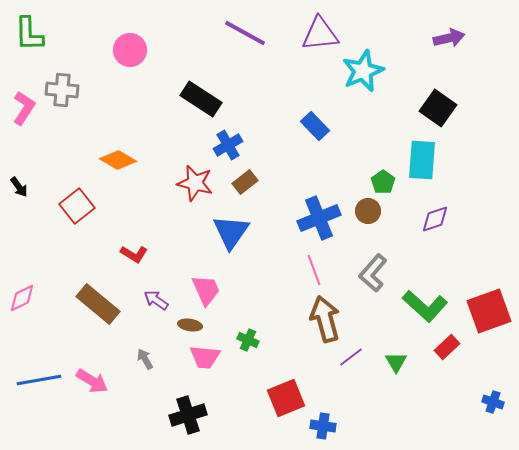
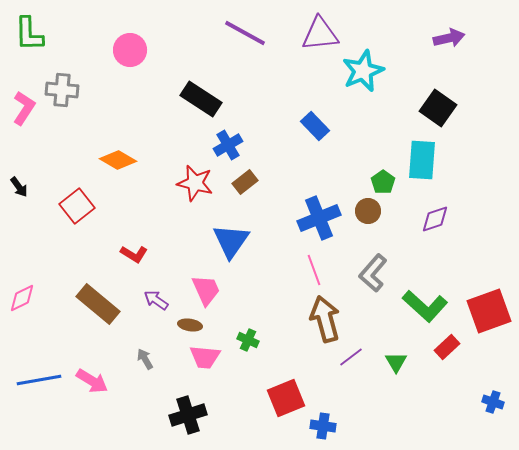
blue triangle at (231, 232): moved 9 px down
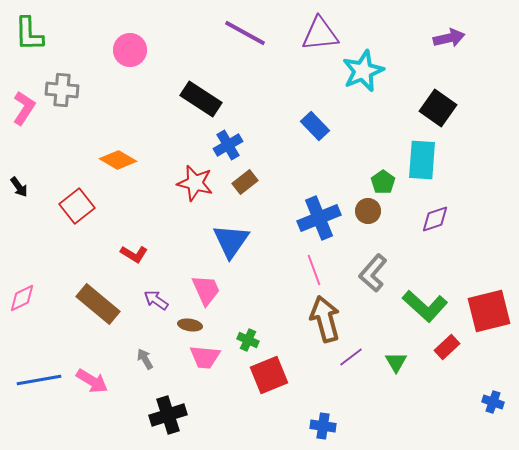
red square at (489, 311): rotated 6 degrees clockwise
red square at (286, 398): moved 17 px left, 23 px up
black cross at (188, 415): moved 20 px left
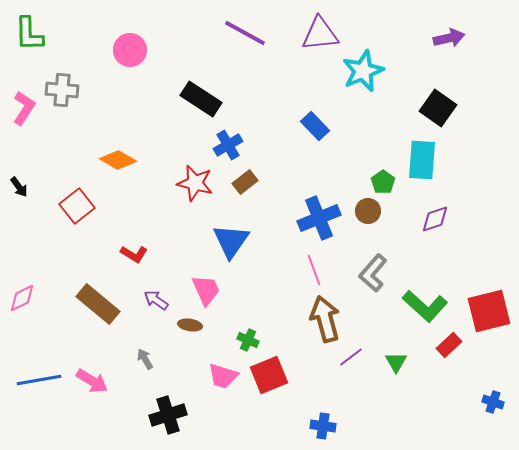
red rectangle at (447, 347): moved 2 px right, 2 px up
pink trapezoid at (205, 357): moved 18 px right, 19 px down; rotated 12 degrees clockwise
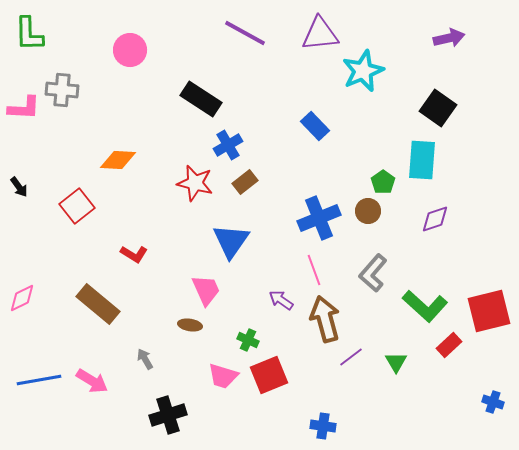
pink L-shape at (24, 108): rotated 60 degrees clockwise
orange diamond at (118, 160): rotated 27 degrees counterclockwise
purple arrow at (156, 300): moved 125 px right
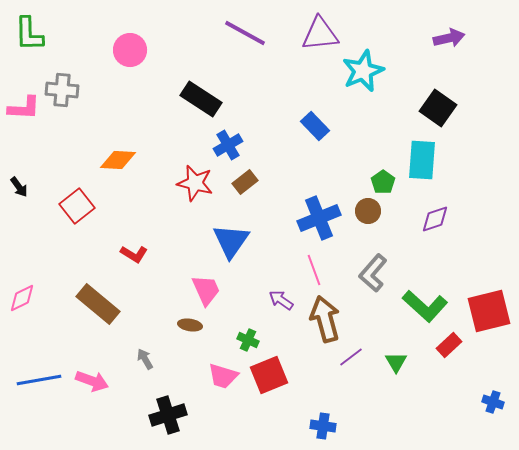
pink arrow at (92, 381): rotated 12 degrees counterclockwise
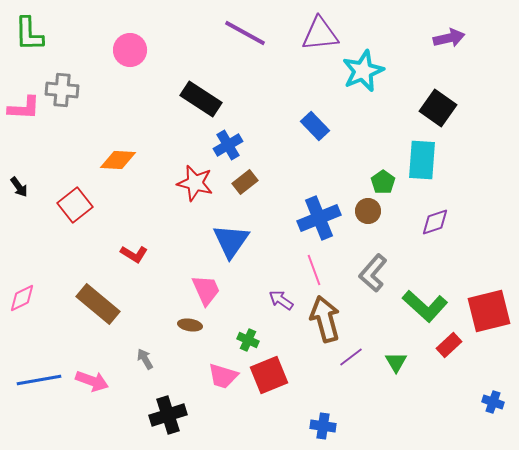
red square at (77, 206): moved 2 px left, 1 px up
purple diamond at (435, 219): moved 3 px down
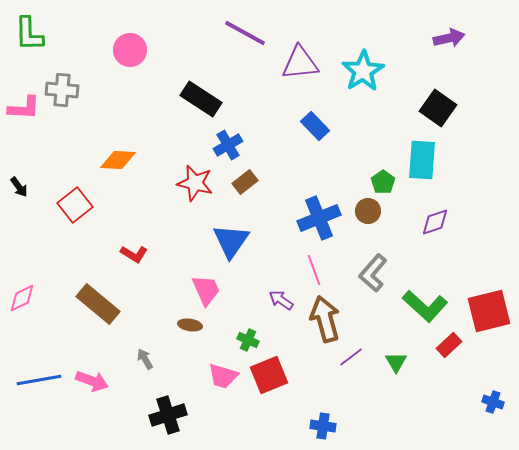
purple triangle at (320, 34): moved 20 px left, 29 px down
cyan star at (363, 71): rotated 9 degrees counterclockwise
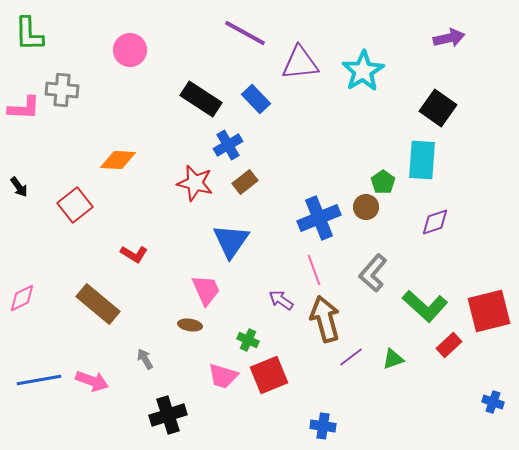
blue rectangle at (315, 126): moved 59 px left, 27 px up
brown circle at (368, 211): moved 2 px left, 4 px up
green triangle at (396, 362): moved 3 px left, 3 px up; rotated 40 degrees clockwise
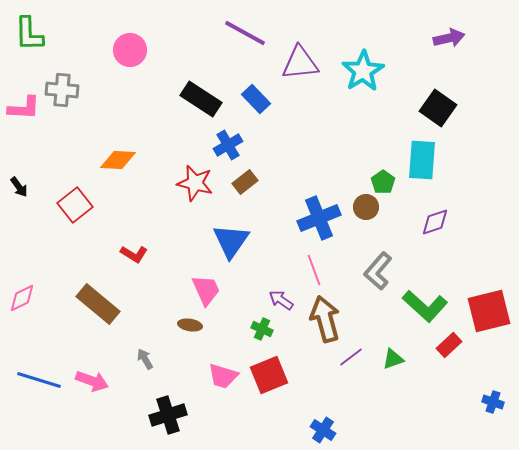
gray L-shape at (373, 273): moved 5 px right, 2 px up
green cross at (248, 340): moved 14 px right, 11 px up
blue line at (39, 380): rotated 27 degrees clockwise
blue cross at (323, 426): moved 4 px down; rotated 25 degrees clockwise
